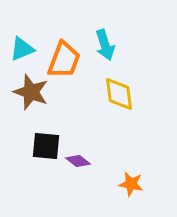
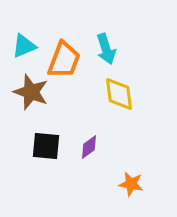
cyan arrow: moved 1 px right, 4 px down
cyan triangle: moved 2 px right, 3 px up
purple diamond: moved 11 px right, 14 px up; rotated 75 degrees counterclockwise
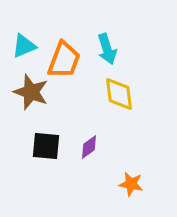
cyan arrow: moved 1 px right
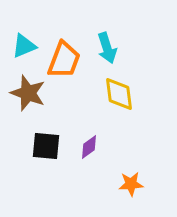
cyan arrow: moved 1 px up
brown star: moved 3 px left, 1 px down
orange star: rotated 15 degrees counterclockwise
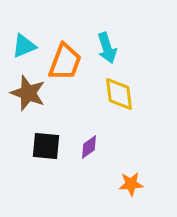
orange trapezoid: moved 1 px right, 2 px down
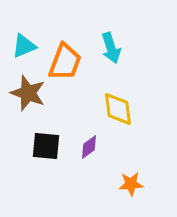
cyan arrow: moved 4 px right
yellow diamond: moved 1 px left, 15 px down
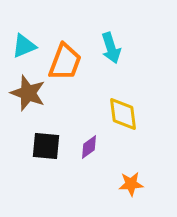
yellow diamond: moved 5 px right, 5 px down
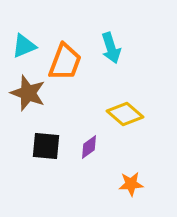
yellow diamond: moved 2 px right; rotated 42 degrees counterclockwise
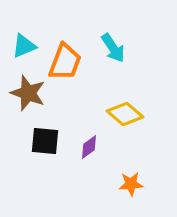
cyan arrow: moved 2 px right; rotated 16 degrees counterclockwise
black square: moved 1 px left, 5 px up
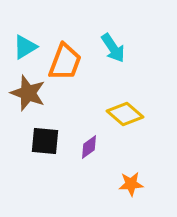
cyan triangle: moved 1 px right, 1 px down; rotated 8 degrees counterclockwise
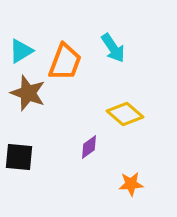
cyan triangle: moved 4 px left, 4 px down
black square: moved 26 px left, 16 px down
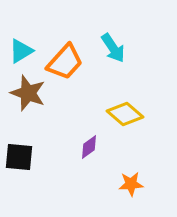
orange trapezoid: rotated 21 degrees clockwise
